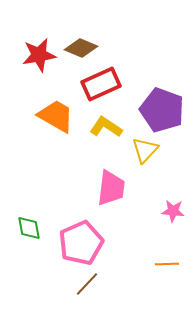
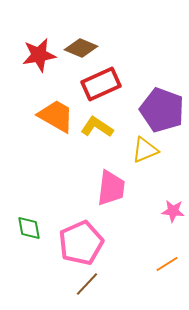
yellow L-shape: moved 9 px left
yellow triangle: rotated 24 degrees clockwise
orange line: rotated 30 degrees counterclockwise
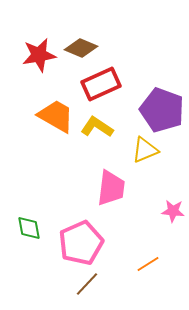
orange line: moved 19 px left
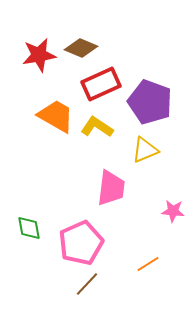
purple pentagon: moved 12 px left, 8 px up
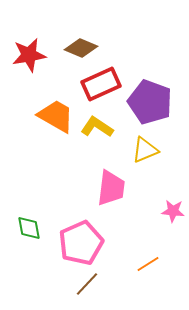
red star: moved 10 px left
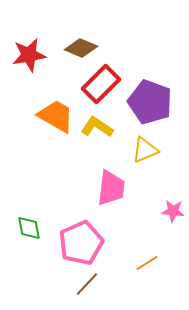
red rectangle: rotated 21 degrees counterclockwise
orange line: moved 1 px left, 1 px up
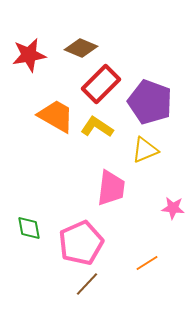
pink star: moved 3 px up
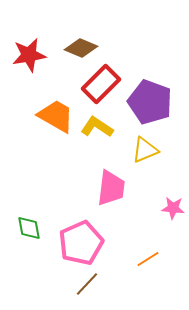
orange line: moved 1 px right, 4 px up
